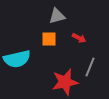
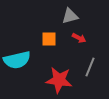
gray triangle: moved 13 px right
cyan semicircle: moved 1 px down
red star: moved 6 px left, 2 px up; rotated 20 degrees clockwise
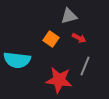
gray triangle: moved 1 px left
orange square: moved 2 px right; rotated 35 degrees clockwise
cyan semicircle: rotated 20 degrees clockwise
gray line: moved 5 px left, 1 px up
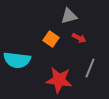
gray line: moved 5 px right, 2 px down
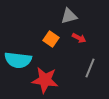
cyan semicircle: moved 1 px right
red star: moved 14 px left
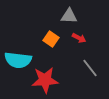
gray triangle: rotated 18 degrees clockwise
gray line: rotated 60 degrees counterclockwise
red star: rotated 12 degrees counterclockwise
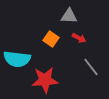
cyan semicircle: moved 1 px left, 1 px up
gray line: moved 1 px right, 1 px up
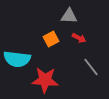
orange square: rotated 28 degrees clockwise
red star: rotated 8 degrees clockwise
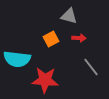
gray triangle: rotated 12 degrees clockwise
red arrow: rotated 24 degrees counterclockwise
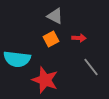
gray triangle: moved 14 px left; rotated 12 degrees clockwise
red star: rotated 16 degrees clockwise
